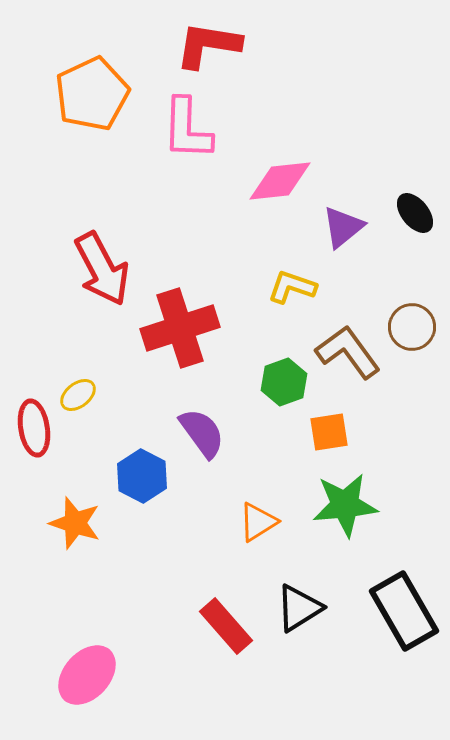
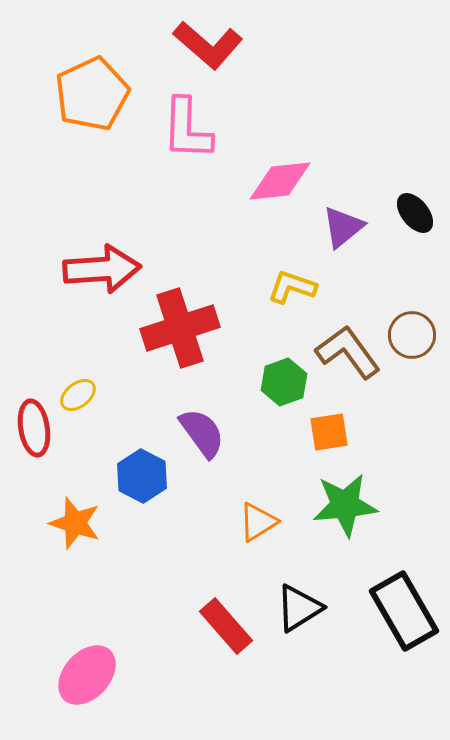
red L-shape: rotated 148 degrees counterclockwise
red arrow: rotated 66 degrees counterclockwise
brown circle: moved 8 px down
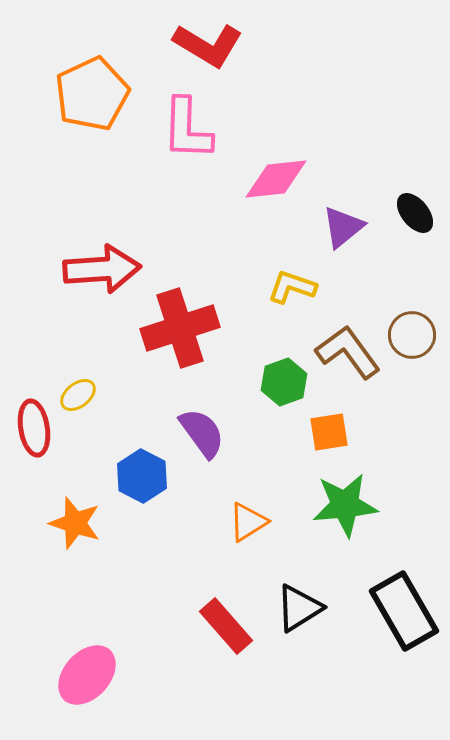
red L-shape: rotated 10 degrees counterclockwise
pink diamond: moved 4 px left, 2 px up
orange triangle: moved 10 px left
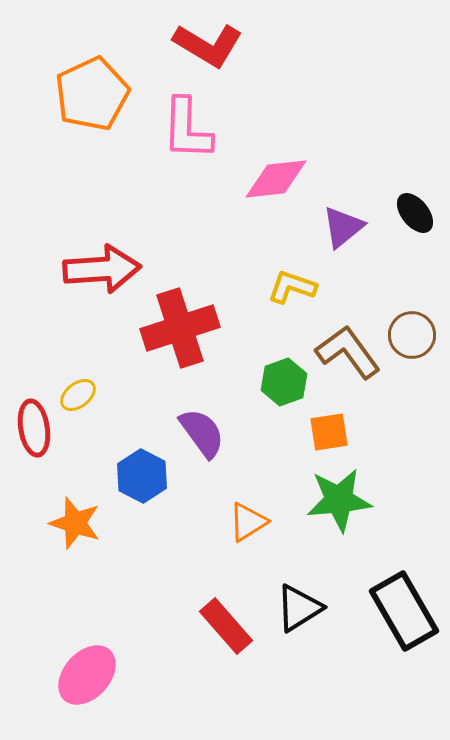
green star: moved 6 px left, 5 px up
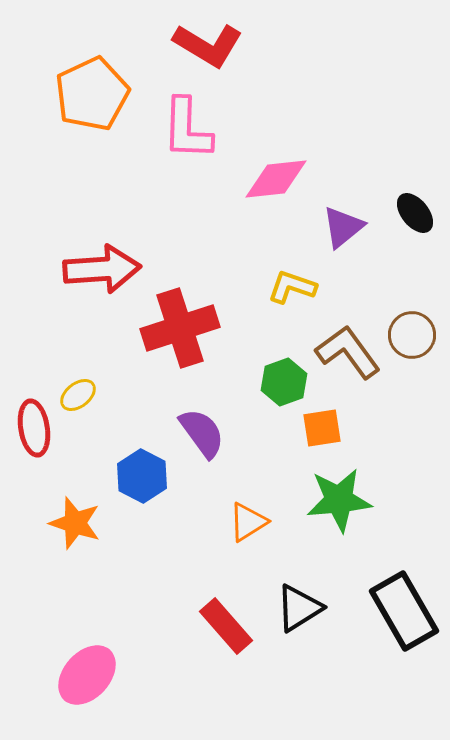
orange square: moved 7 px left, 4 px up
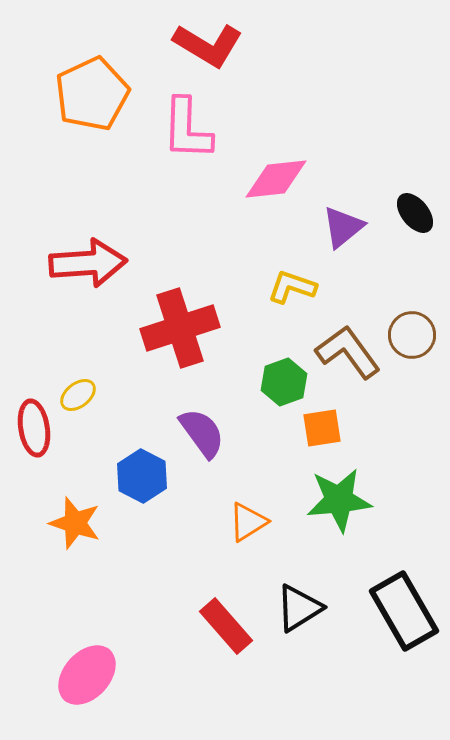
red arrow: moved 14 px left, 6 px up
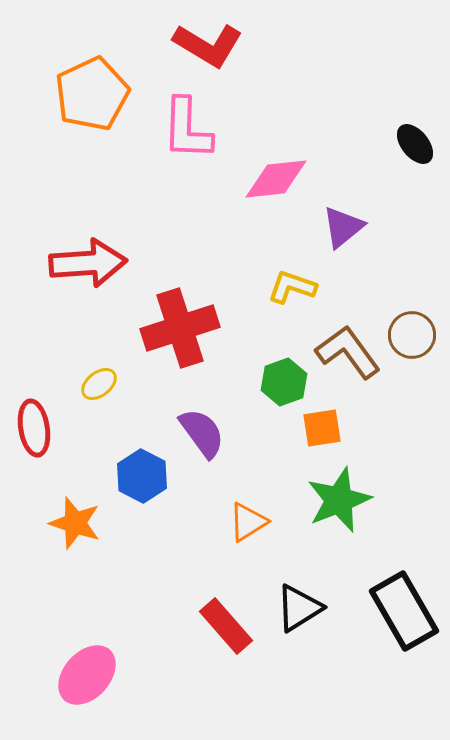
black ellipse: moved 69 px up
yellow ellipse: moved 21 px right, 11 px up
green star: rotated 16 degrees counterclockwise
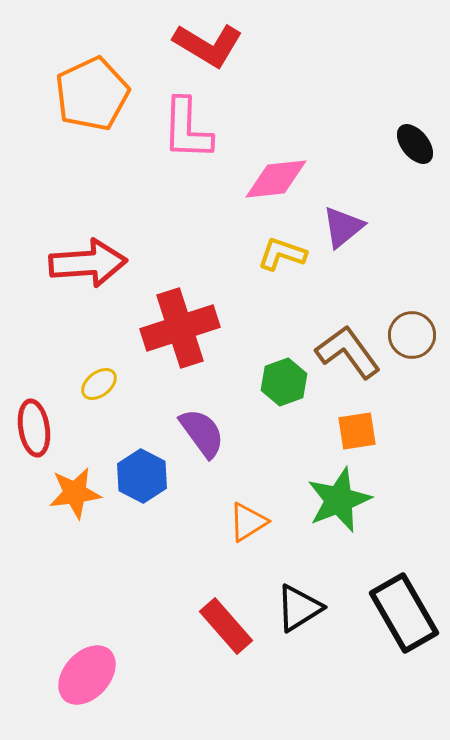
yellow L-shape: moved 10 px left, 33 px up
orange square: moved 35 px right, 3 px down
orange star: moved 30 px up; rotated 26 degrees counterclockwise
black rectangle: moved 2 px down
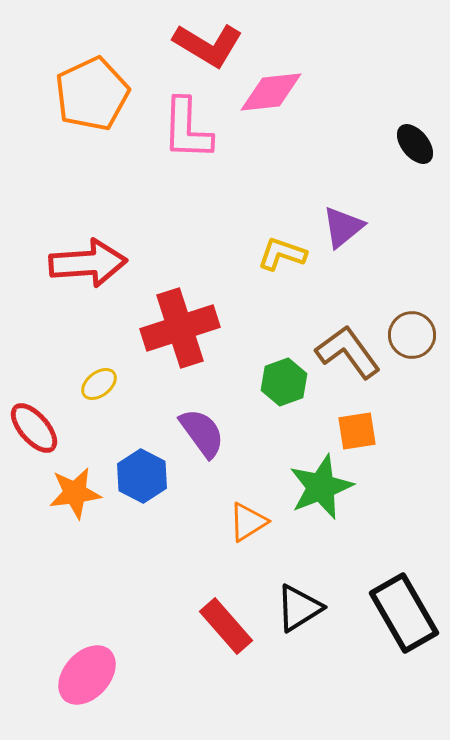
pink diamond: moved 5 px left, 87 px up
red ellipse: rotated 32 degrees counterclockwise
green star: moved 18 px left, 13 px up
